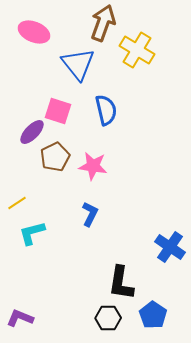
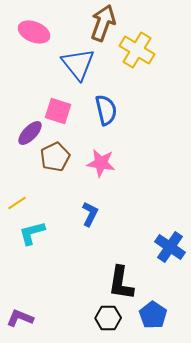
purple ellipse: moved 2 px left, 1 px down
pink star: moved 8 px right, 3 px up
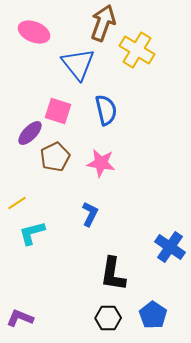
black L-shape: moved 8 px left, 9 px up
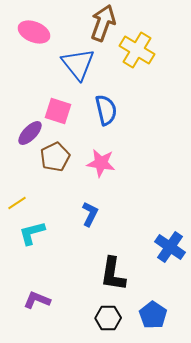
purple L-shape: moved 17 px right, 18 px up
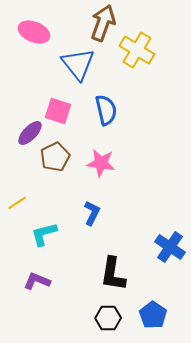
blue L-shape: moved 2 px right, 1 px up
cyan L-shape: moved 12 px right, 1 px down
purple L-shape: moved 19 px up
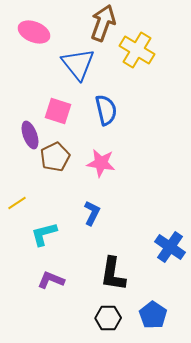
purple ellipse: moved 2 px down; rotated 64 degrees counterclockwise
purple L-shape: moved 14 px right, 1 px up
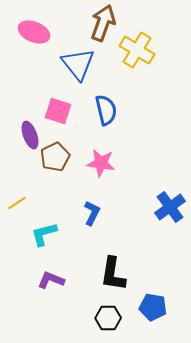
blue cross: moved 40 px up; rotated 20 degrees clockwise
blue pentagon: moved 8 px up; rotated 24 degrees counterclockwise
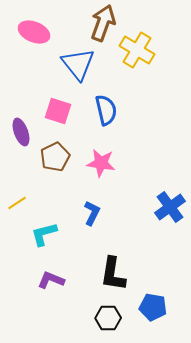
purple ellipse: moved 9 px left, 3 px up
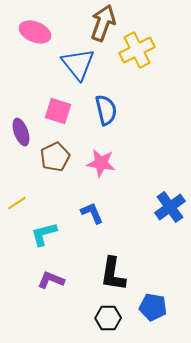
pink ellipse: moved 1 px right
yellow cross: rotated 32 degrees clockwise
blue L-shape: rotated 50 degrees counterclockwise
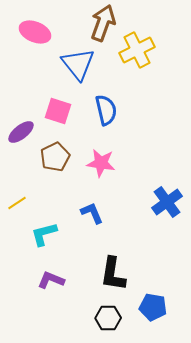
purple ellipse: rotated 72 degrees clockwise
blue cross: moved 3 px left, 5 px up
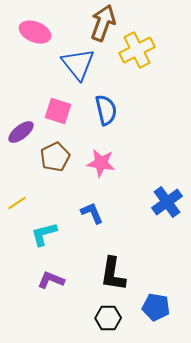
blue pentagon: moved 3 px right
